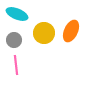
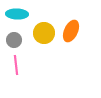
cyan ellipse: rotated 20 degrees counterclockwise
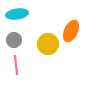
cyan ellipse: rotated 10 degrees counterclockwise
yellow circle: moved 4 px right, 11 px down
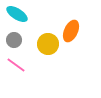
cyan ellipse: rotated 40 degrees clockwise
pink line: rotated 48 degrees counterclockwise
